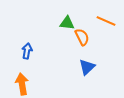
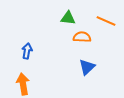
green triangle: moved 1 px right, 5 px up
orange semicircle: rotated 60 degrees counterclockwise
orange arrow: moved 1 px right
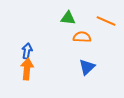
orange arrow: moved 4 px right, 15 px up; rotated 15 degrees clockwise
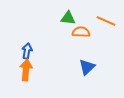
orange semicircle: moved 1 px left, 5 px up
orange arrow: moved 1 px left, 1 px down
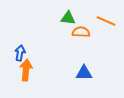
blue arrow: moved 7 px left, 2 px down
blue triangle: moved 3 px left, 6 px down; rotated 42 degrees clockwise
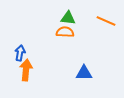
orange semicircle: moved 16 px left
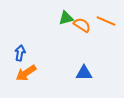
green triangle: moved 2 px left; rotated 21 degrees counterclockwise
orange semicircle: moved 17 px right, 7 px up; rotated 30 degrees clockwise
orange arrow: moved 3 px down; rotated 130 degrees counterclockwise
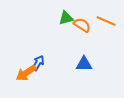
blue arrow: moved 18 px right, 10 px down; rotated 21 degrees clockwise
blue triangle: moved 9 px up
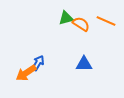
orange semicircle: moved 1 px left, 1 px up
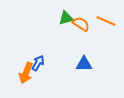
orange arrow: rotated 35 degrees counterclockwise
